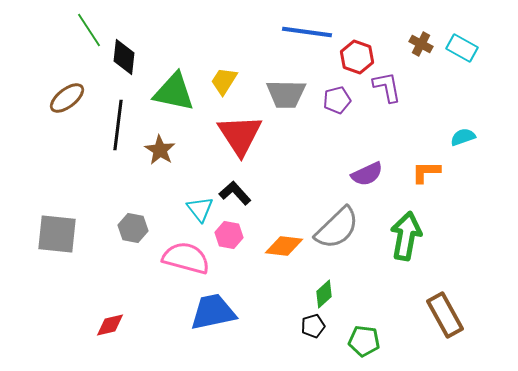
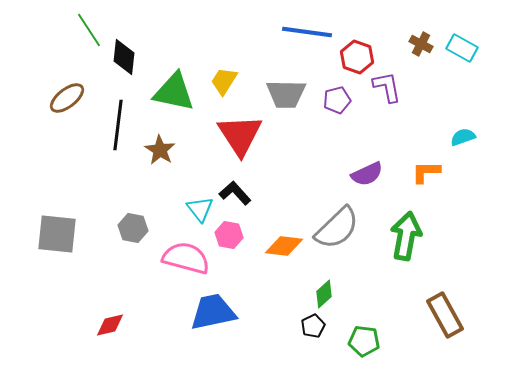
black pentagon: rotated 10 degrees counterclockwise
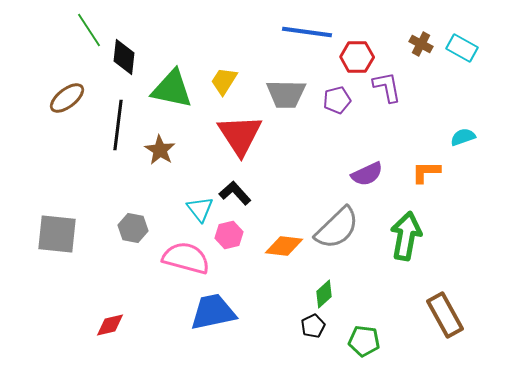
red hexagon: rotated 20 degrees counterclockwise
green triangle: moved 2 px left, 3 px up
pink hexagon: rotated 24 degrees counterclockwise
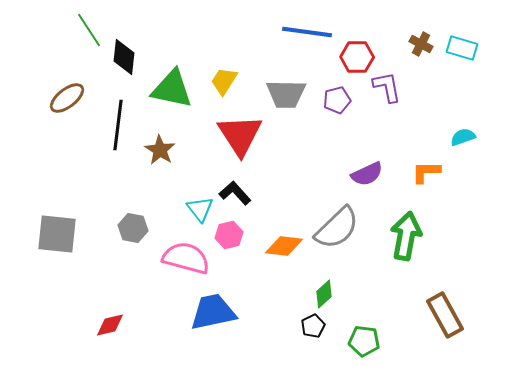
cyan rectangle: rotated 12 degrees counterclockwise
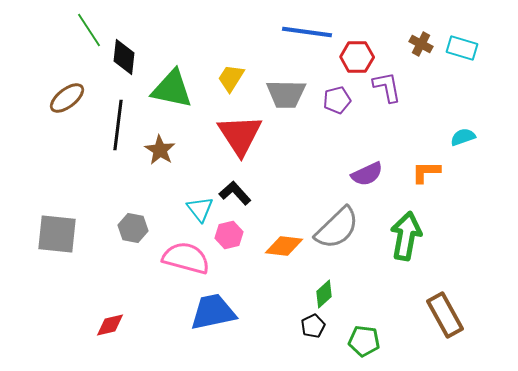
yellow trapezoid: moved 7 px right, 3 px up
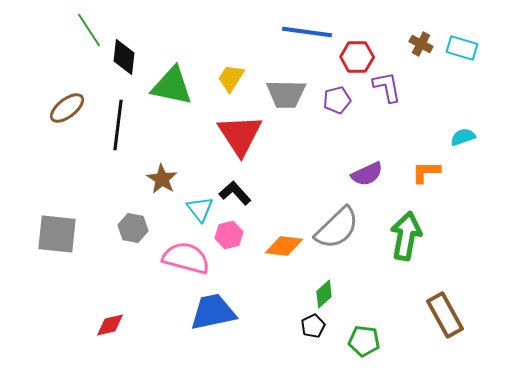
green triangle: moved 3 px up
brown ellipse: moved 10 px down
brown star: moved 2 px right, 29 px down
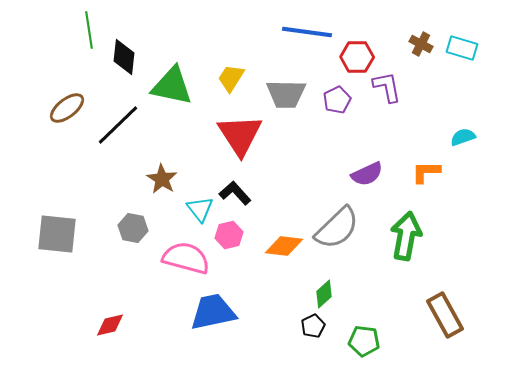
green line: rotated 24 degrees clockwise
purple pentagon: rotated 12 degrees counterclockwise
black line: rotated 39 degrees clockwise
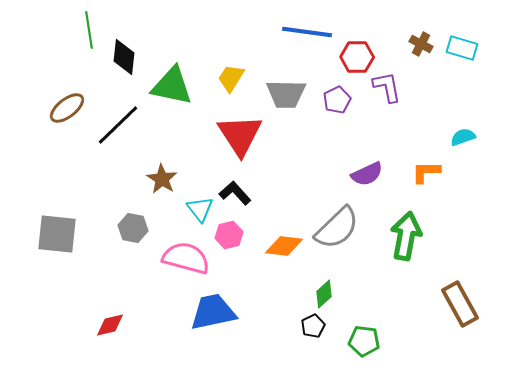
brown rectangle: moved 15 px right, 11 px up
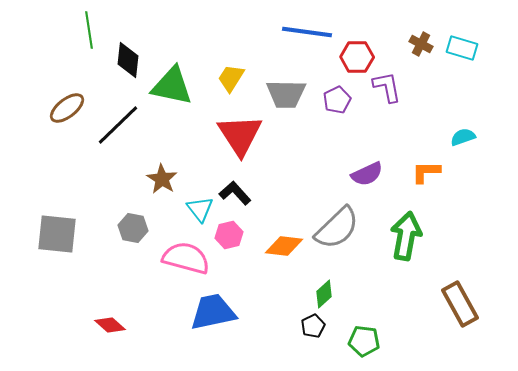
black diamond: moved 4 px right, 3 px down
red diamond: rotated 56 degrees clockwise
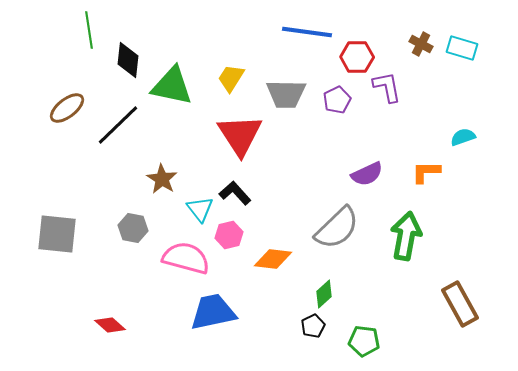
orange diamond: moved 11 px left, 13 px down
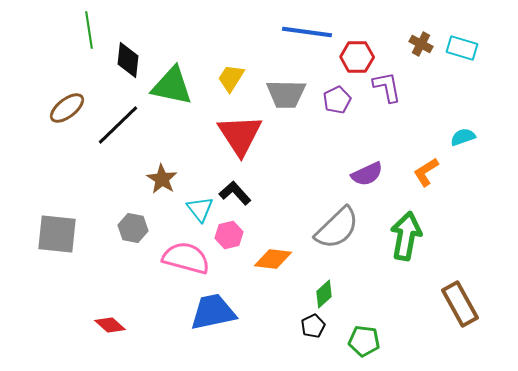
orange L-shape: rotated 32 degrees counterclockwise
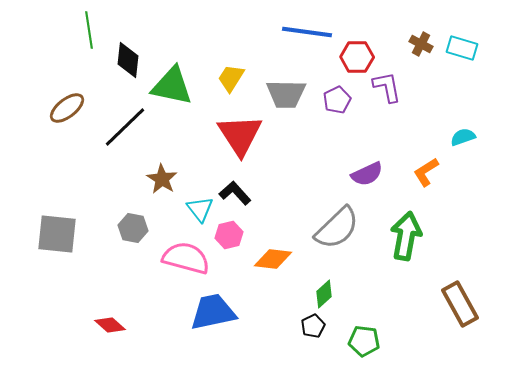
black line: moved 7 px right, 2 px down
